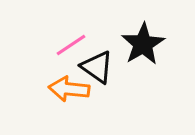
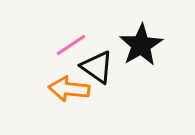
black star: moved 2 px left, 1 px down
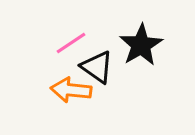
pink line: moved 2 px up
orange arrow: moved 2 px right, 1 px down
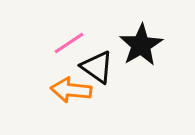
pink line: moved 2 px left
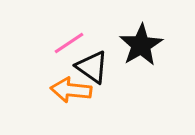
black triangle: moved 5 px left
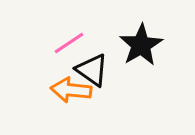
black triangle: moved 3 px down
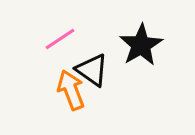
pink line: moved 9 px left, 4 px up
orange arrow: rotated 63 degrees clockwise
